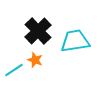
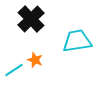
black cross: moved 7 px left, 12 px up
cyan trapezoid: moved 2 px right
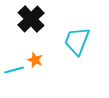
cyan trapezoid: rotated 60 degrees counterclockwise
cyan line: rotated 18 degrees clockwise
